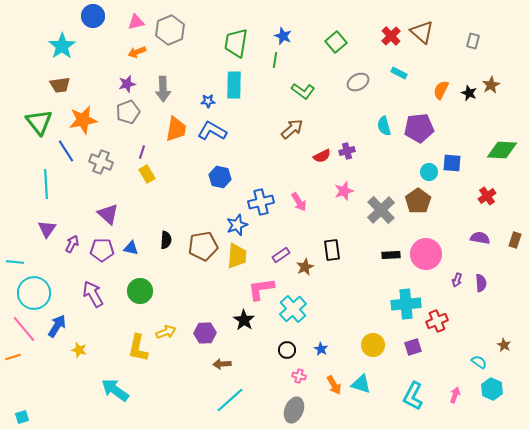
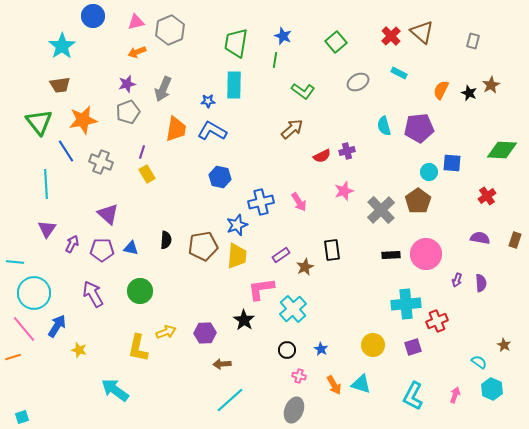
gray arrow at (163, 89): rotated 25 degrees clockwise
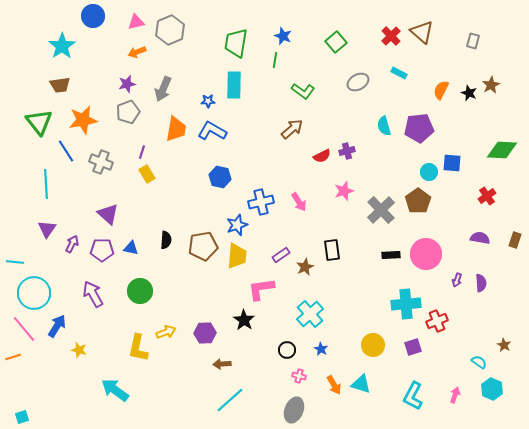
cyan cross at (293, 309): moved 17 px right, 5 px down
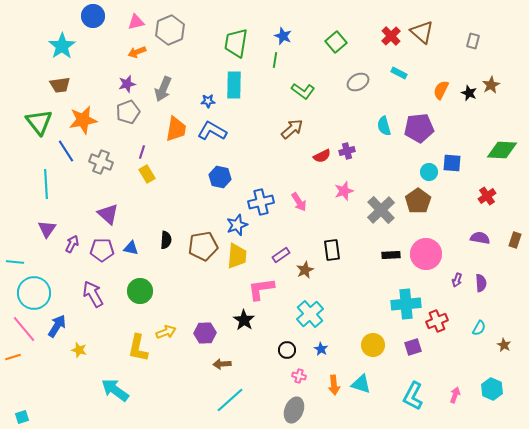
brown star at (305, 267): moved 3 px down
cyan semicircle at (479, 362): moved 34 px up; rotated 84 degrees clockwise
orange arrow at (334, 385): rotated 24 degrees clockwise
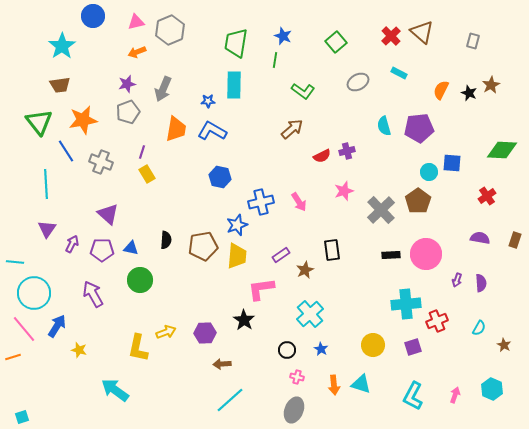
green circle at (140, 291): moved 11 px up
pink cross at (299, 376): moved 2 px left, 1 px down
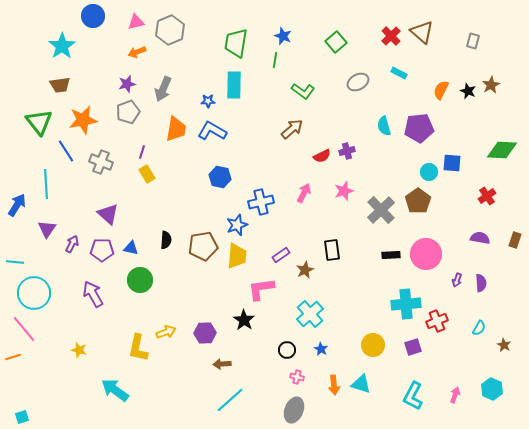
black star at (469, 93): moved 1 px left, 2 px up
pink arrow at (299, 202): moved 5 px right, 9 px up; rotated 120 degrees counterclockwise
blue arrow at (57, 326): moved 40 px left, 121 px up
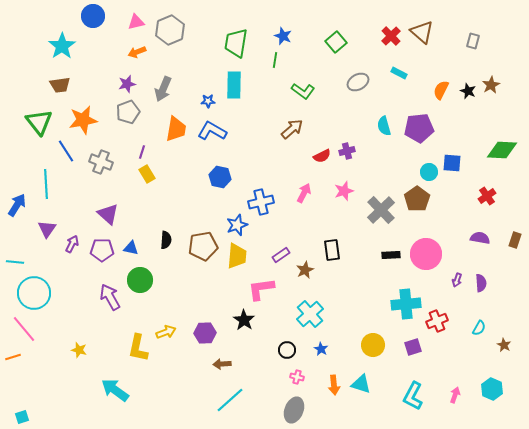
brown pentagon at (418, 201): moved 1 px left, 2 px up
purple arrow at (93, 294): moved 17 px right, 3 px down
